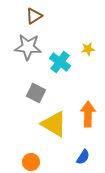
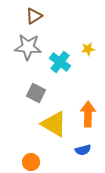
blue semicircle: moved 7 px up; rotated 42 degrees clockwise
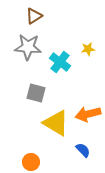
gray square: rotated 12 degrees counterclockwise
orange arrow: rotated 105 degrees counterclockwise
yellow triangle: moved 2 px right, 1 px up
blue semicircle: rotated 119 degrees counterclockwise
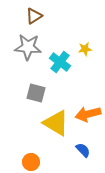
yellow star: moved 3 px left
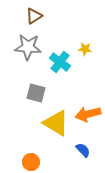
yellow star: rotated 16 degrees clockwise
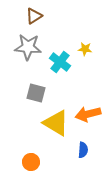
blue semicircle: rotated 49 degrees clockwise
